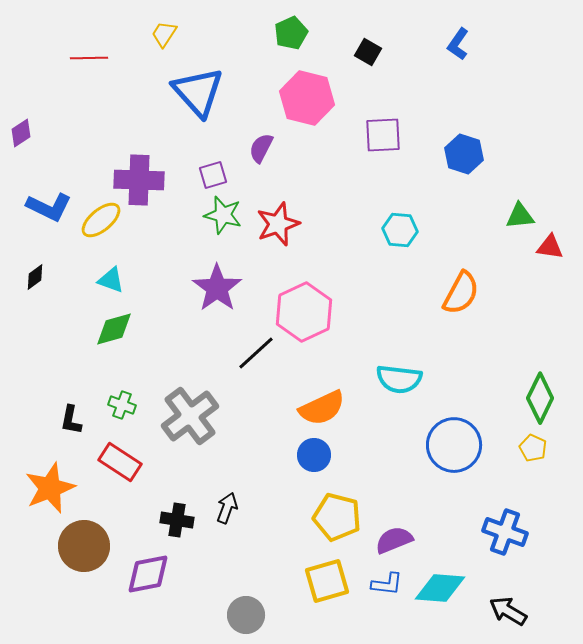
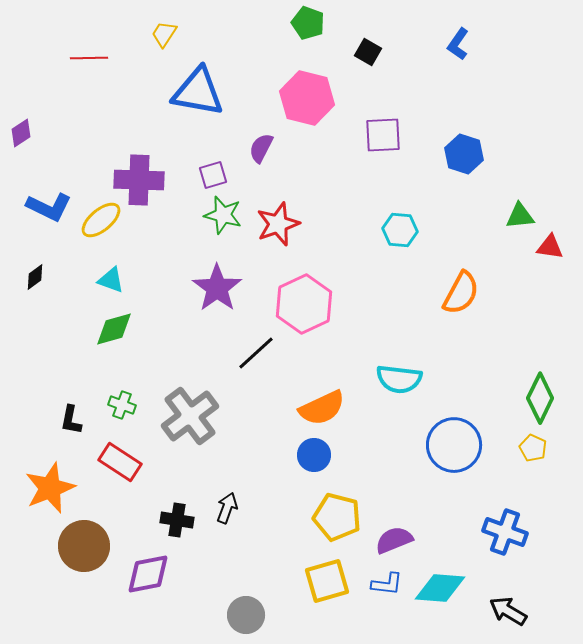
green pentagon at (291, 33): moved 17 px right, 10 px up; rotated 28 degrees counterclockwise
blue triangle at (198, 92): rotated 38 degrees counterclockwise
pink hexagon at (304, 312): moved 8 px up
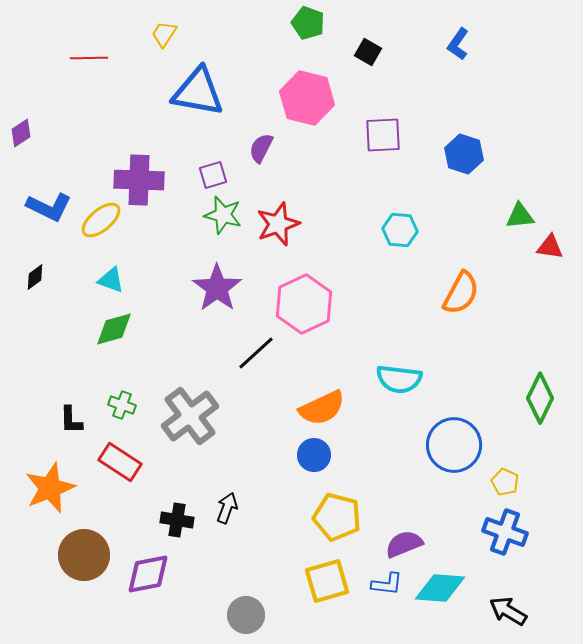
black L-shape at (71, 420): rotated 12 degrees counterclockwise
yellow pentagon at (533, 448): moved 28 px left, 34 px down
purple semicircle at (394, 540): moved 10 px right, 4 px down
brown circle at (84, 546): moved 9 px down
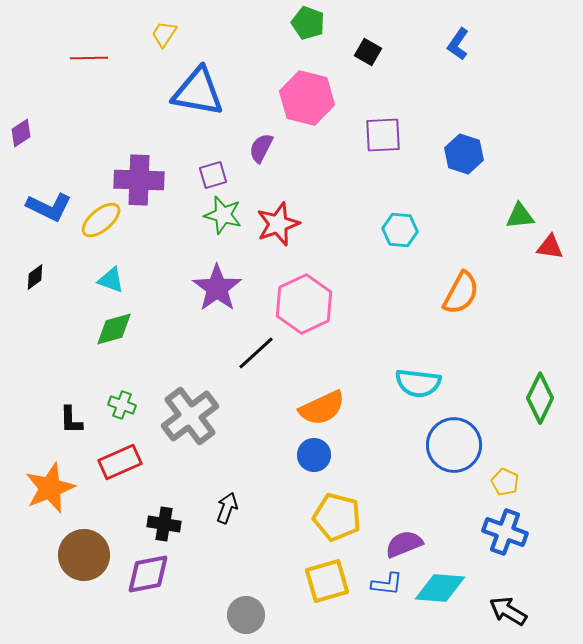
cyan semicircle at (399, 379): moved 19 px right, 4 px down
red rectangle at (120, 462): rotated 57 degrees counterclockwise
black cross at (177, 520): moved 13 px left, 4 px down
